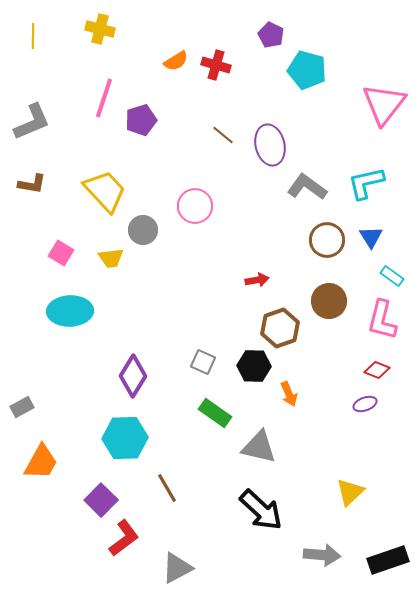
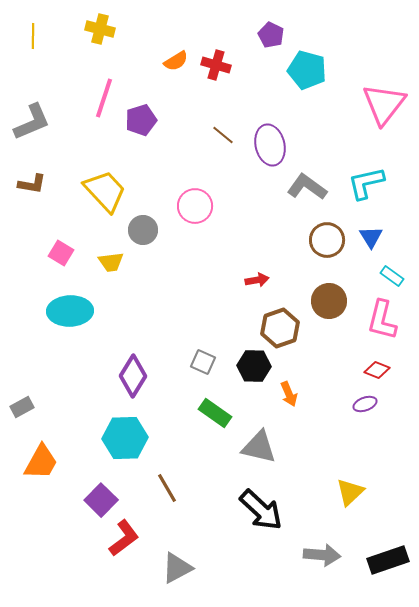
yellow trapezoid at (111, 258): moved 4 px down
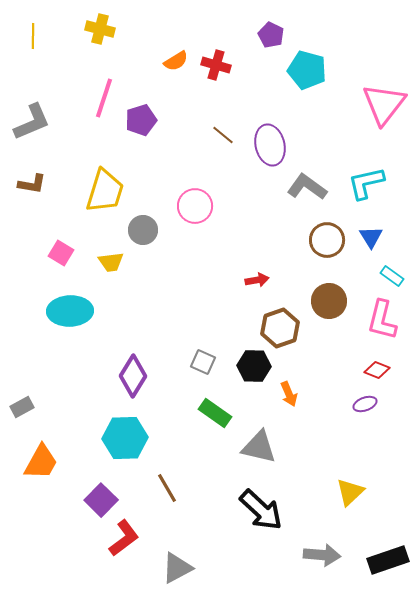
yellow trapezoid at (105, 191): rotated 60 degrees clockwise
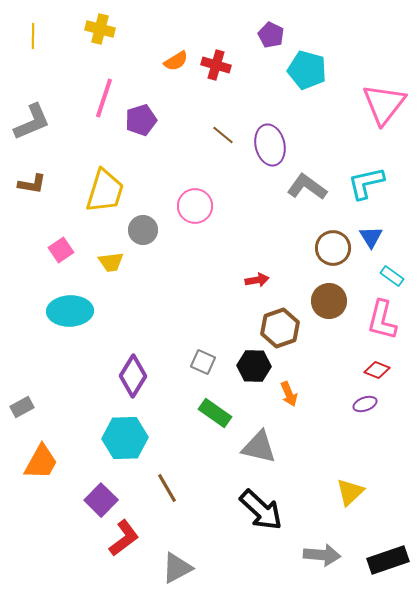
brown circle at (327, 240): moved 6 px right, 8 px down
pink square at (61, 253): moved 3 px up; rotated 25 degrees clockwise
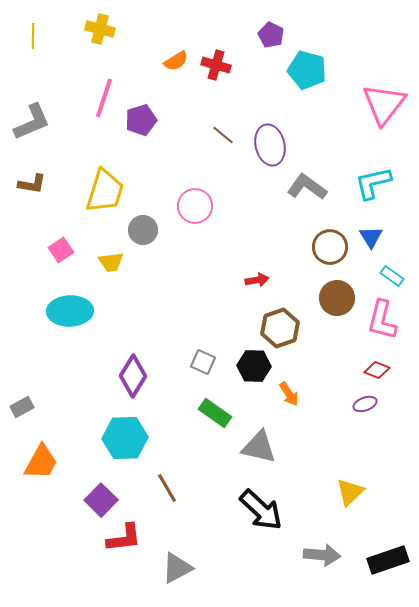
cyan L-shape at (366, 183): moved 7 px right
brown circle at (333, 248): moved 3 px left, 1 px up
brown circle at (329, 301): moved 8 px right, 3 px up
orange arrow at (289, 394): rotated 10 degrees counterclockwise
red L-shape at (124, 538): rotated 30 degrees clockwise
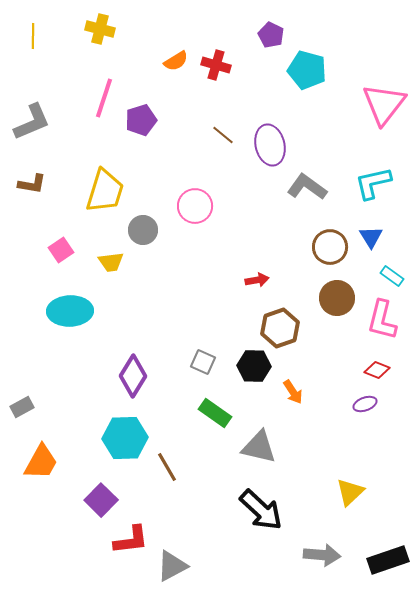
orange arrow at (289, 394): moved 4 px right, 2 px up
brown line at (167, 488): moved 21 px up
red L-shape at (124, 538): moved 7 px right, 2 px down
gray triangle at (177, 568): moved 5 px left, 2 px up
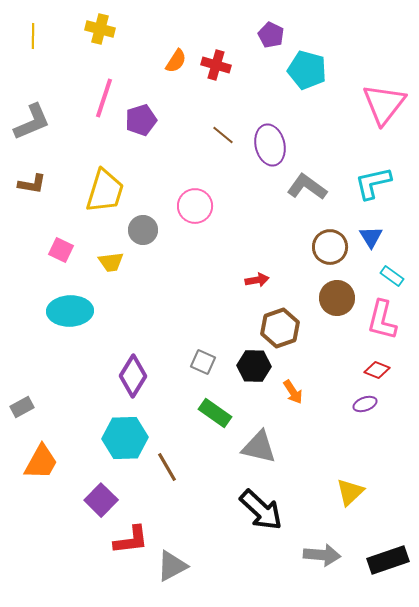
orange semicircle at (176, 61): rotated 25 degrees counterclockwise
pink square at (61, 250): rotated 30 degrees counterclockwise
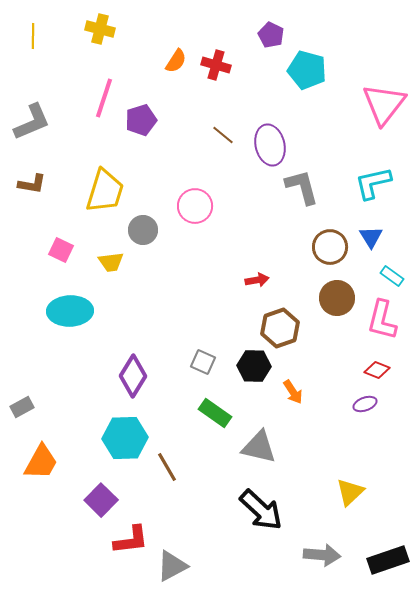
gray L-shape at (307, 187): moved 5 px left; rotated 39 degrees clockwise
